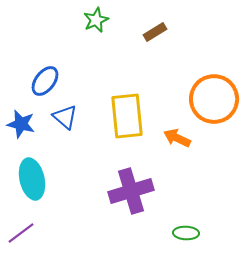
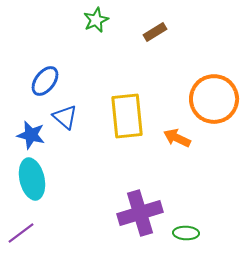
blue star: moved 10 px right, 11 px down
purple cross: moved 9 px right, 22 px down
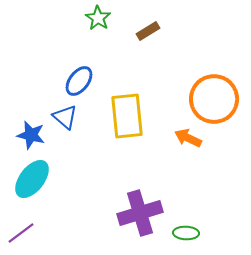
green star: moved 2 px right, 2 px up; rotated 15 degrees counterclockwise
brown rectangle: moved 7 px left, 1 px up
blue ellipse: moved 34 px right
orange arrow: moved 11 px right
cyan ellipse: rotated 51 degrees clockwise
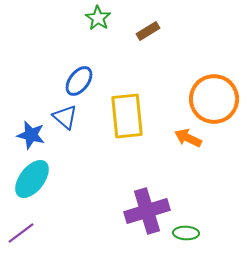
purple cross: moved 7 px right, 2 px up
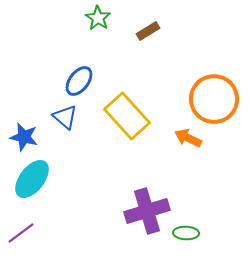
yellow rectangle: rotated 36 degrees counterclockwise
blue star: moved 7 px left, 2 px down
